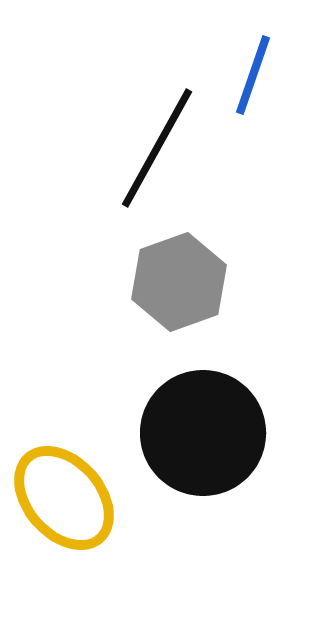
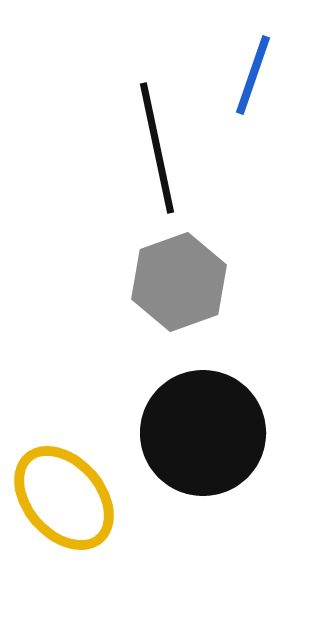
black line: rotated 41 degrees counterclockwise
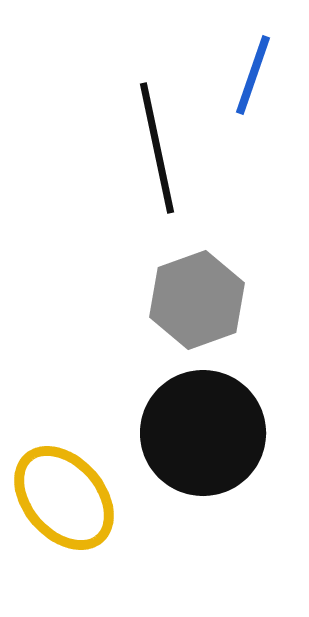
gray hexagon: moved 18 px right, 18 px down
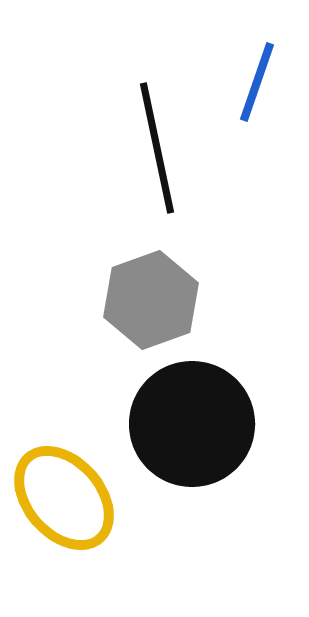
blue line: moved 4 px right, 7 px down
gray hexagon: moved 46 px left
black circle: moved 11 px left, 9 px up
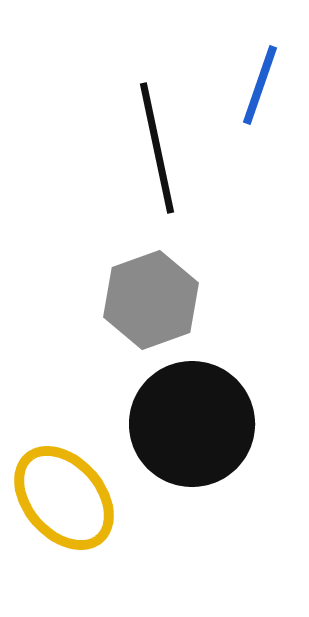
blue line: moved 3 px right, 3 px down
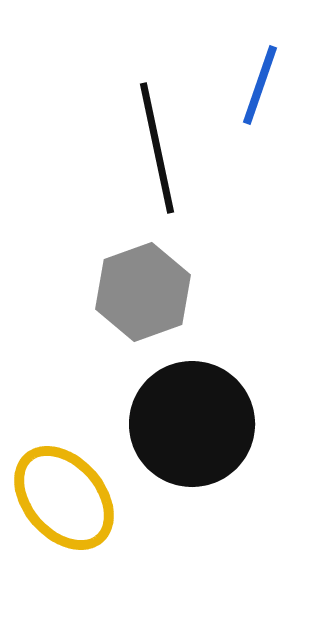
gray hexagon: moved 8 px left, 8 px up
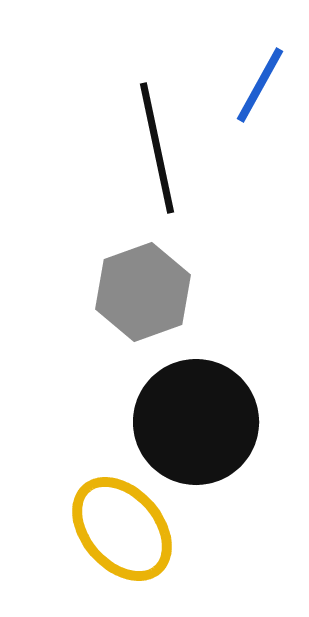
blue line: rotated 10 degrees clockwise
black circle: moved 4 px right, 2 px up
yellow ellipse: moved 58 px right, 31 px down
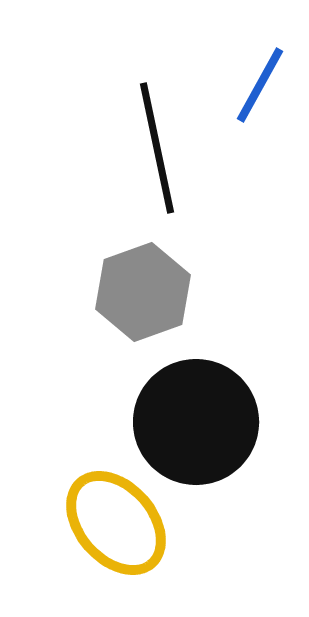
yellow ellipse: moved 6 px left, 6 px up
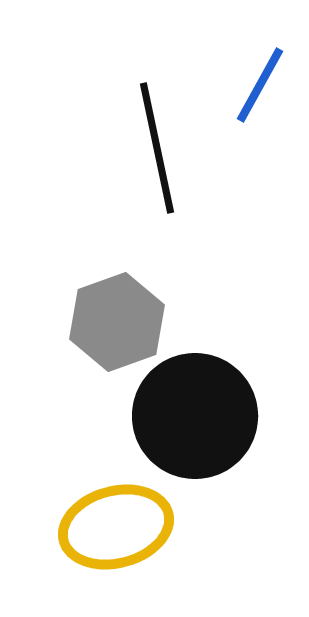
gray hexagon: moved 26 px left, 30 px down
black circle: moved 1 px left, 6 px up
yellow ellipse: moved 4 px down; rotated 64 degrees counterclockwise
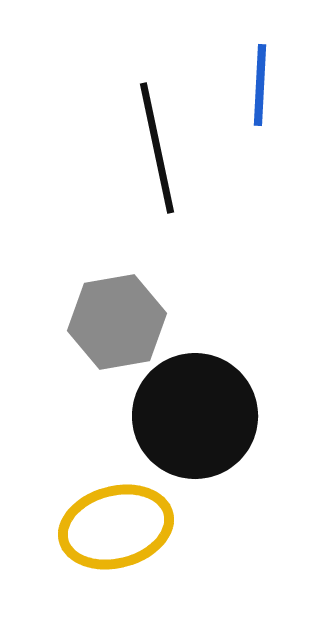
blue line: rotated 26 degrees counterclockwise
gray hexagon: rotated 10 degrees clockwise
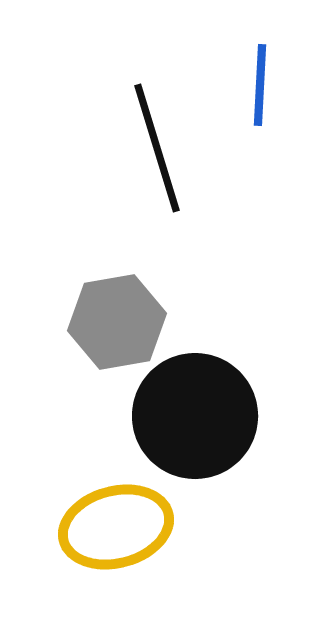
black line: rotated 5 degrees counterclockwise
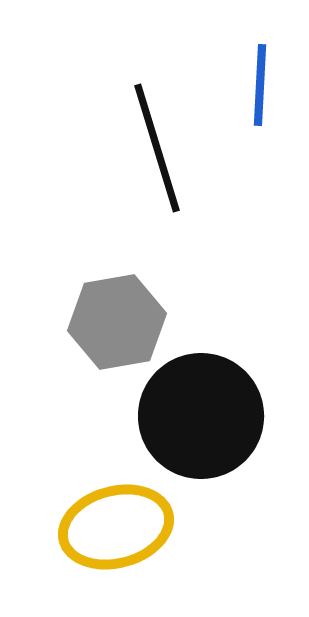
black circle: moved 6 px right
